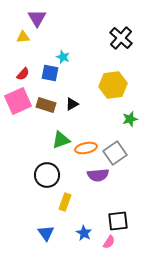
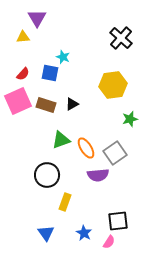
orange ellipse: rotated 70 degrees clockwise
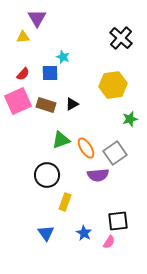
blue square: rotated 12 degrees counterclockwise
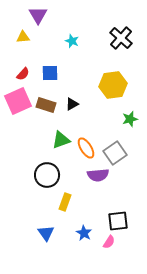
purple triangle: moved 1 px right, 3 px up
cyan star: moved 9 px right, 16 px up
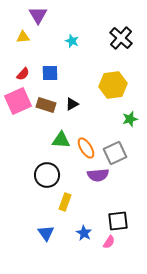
green triangle: rotated 24 degrees clockwise
gray square: rotated 10 degrees clockwise
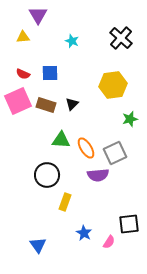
red semicircle: rotated 72 degrees clockwise
black triangle: rotated 16 degrees counterclockwise
black square: moved 11 px right, 3 px down
blue triangle: moved 8 px left, 12 px down
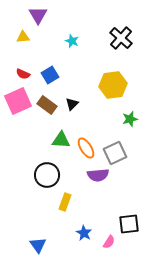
blue square: moved 2 px down; rotated 30 degrees counterclockwise
brown rectangle: moved 1 px right; rotated 18 degrees clockwise
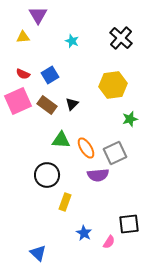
blue triangle: moved 8 px down; rotated 12 degrees counterclockwise
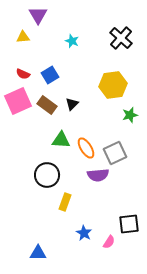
green star: moved 4 px up
blue triangle: rotated 42 degrees counterclockwise
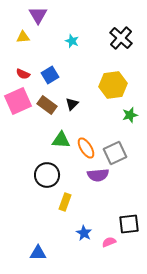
pink semicircle: rotated 144 degrees counterclockwise
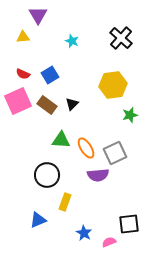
blue triangle: moved 33 px up; rotated 24 degrees counterclockwise
